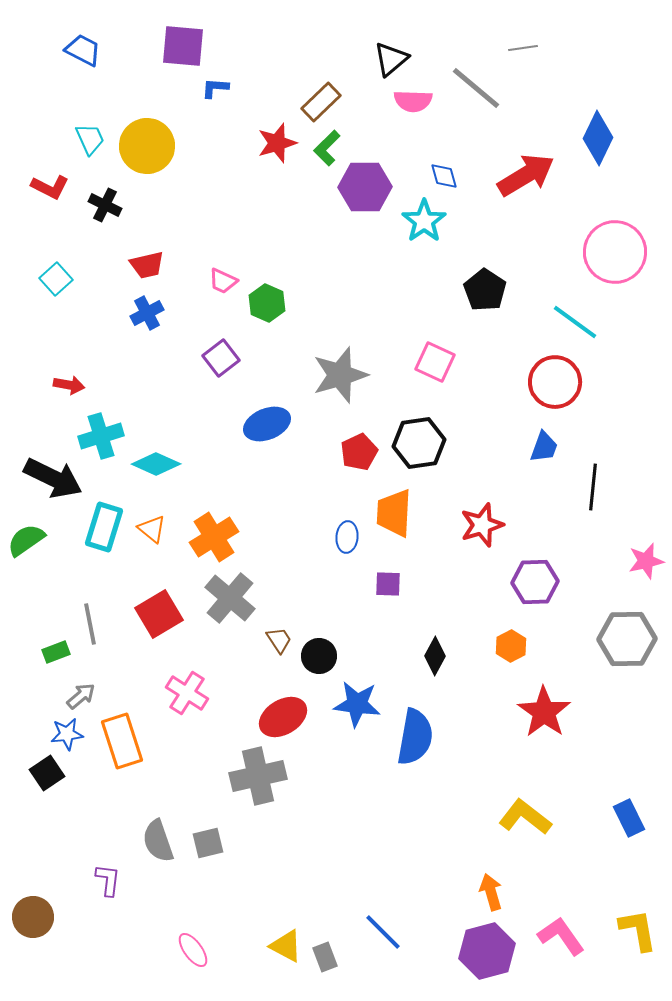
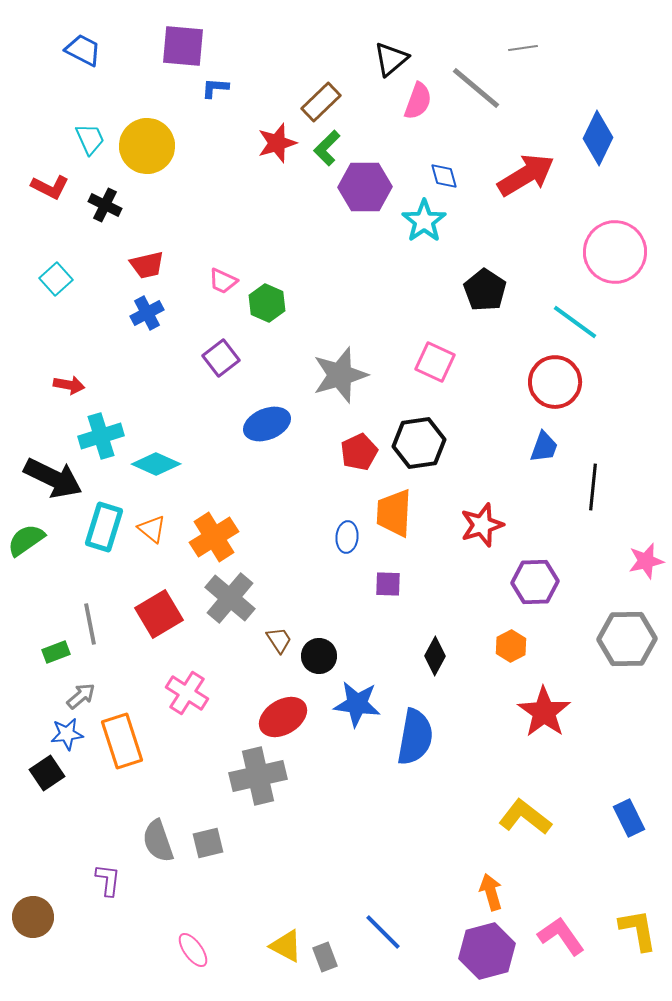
pink semicircle at (413, 101): moved 5 px right; rotated 72 degrees counterclockwise
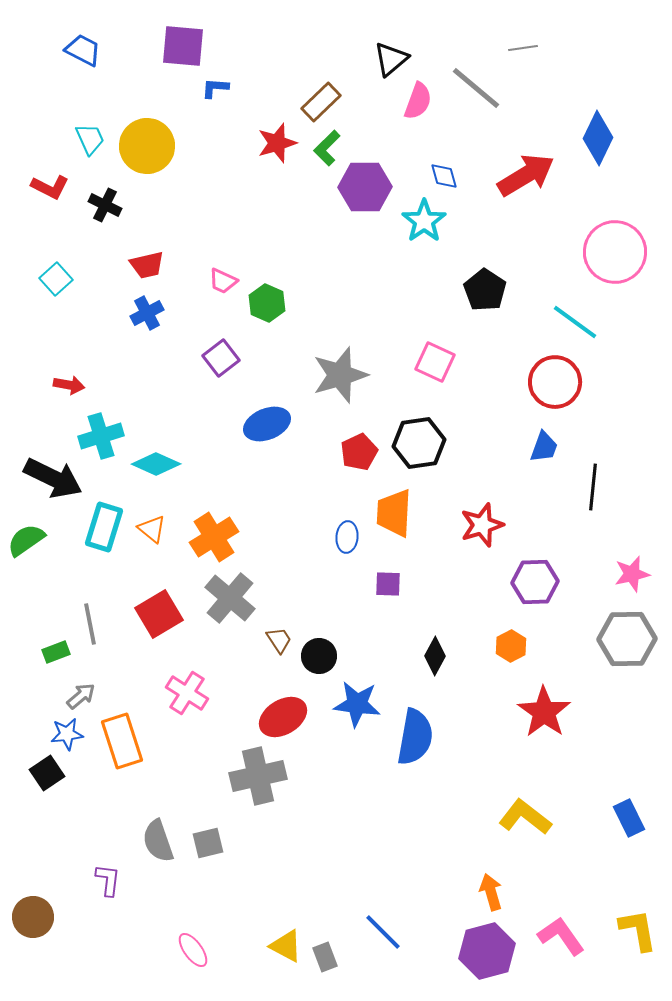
pink star at (646, 561): moved 14 px left, 13 px down
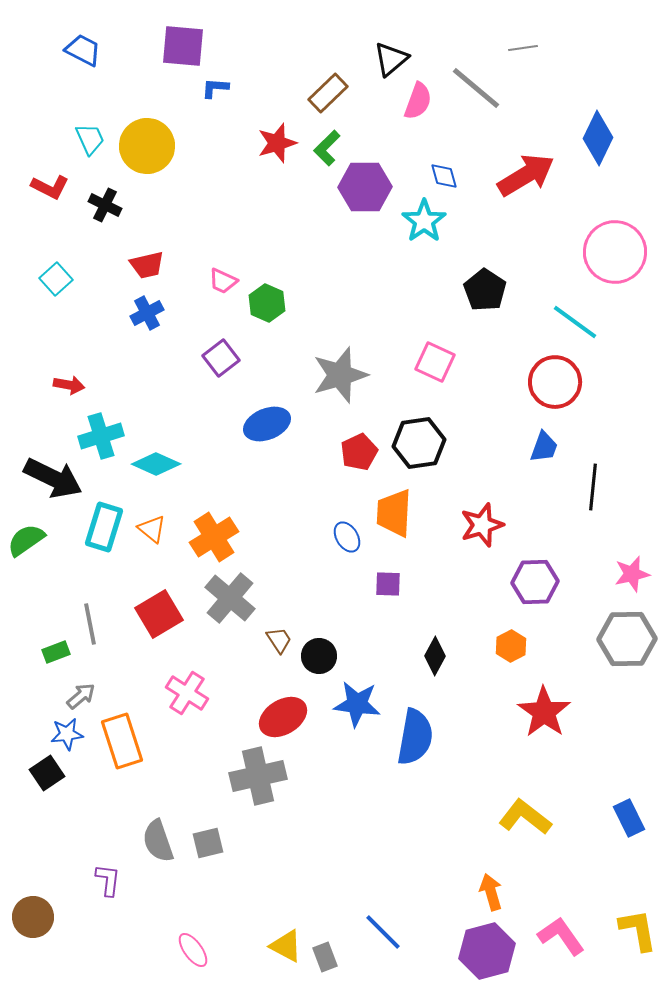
brown rectangle at (321, 102): moved 7 px right, 9 px up
blue ellipse at (347, 537): rotated 36 degrees counterclockwise
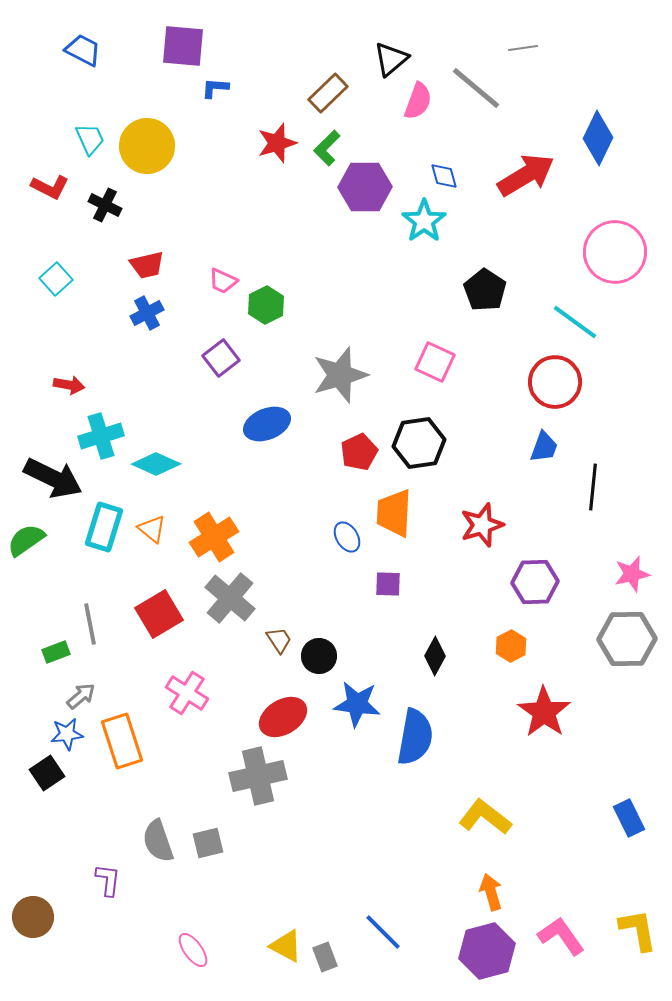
green hexagon at (267, 303): moved 1 px left, 2 px down; rotated 9 degrees clockwise
yellow L-shape at (525, 817): moved 40 px left
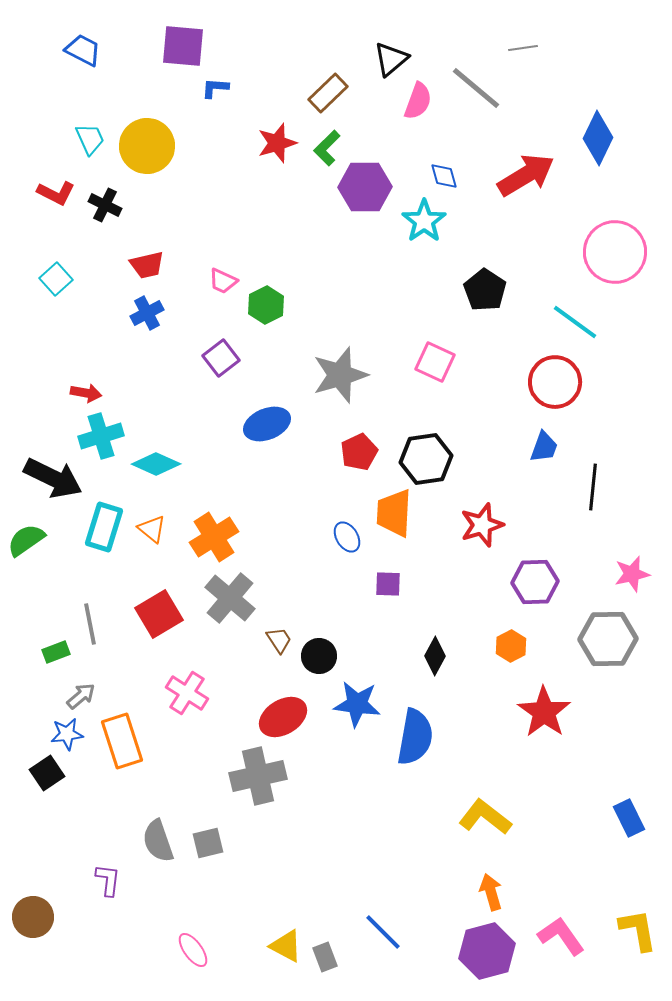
red L-shape at (50, 187): moved 6 px right, 6 px down
red arrow at (69, 385): moved 17 px right, 8 px down
black hexagon at (419, 443): moved 7 px right, 16 px down
gray hexagon at (627, 639): moved 19 px left
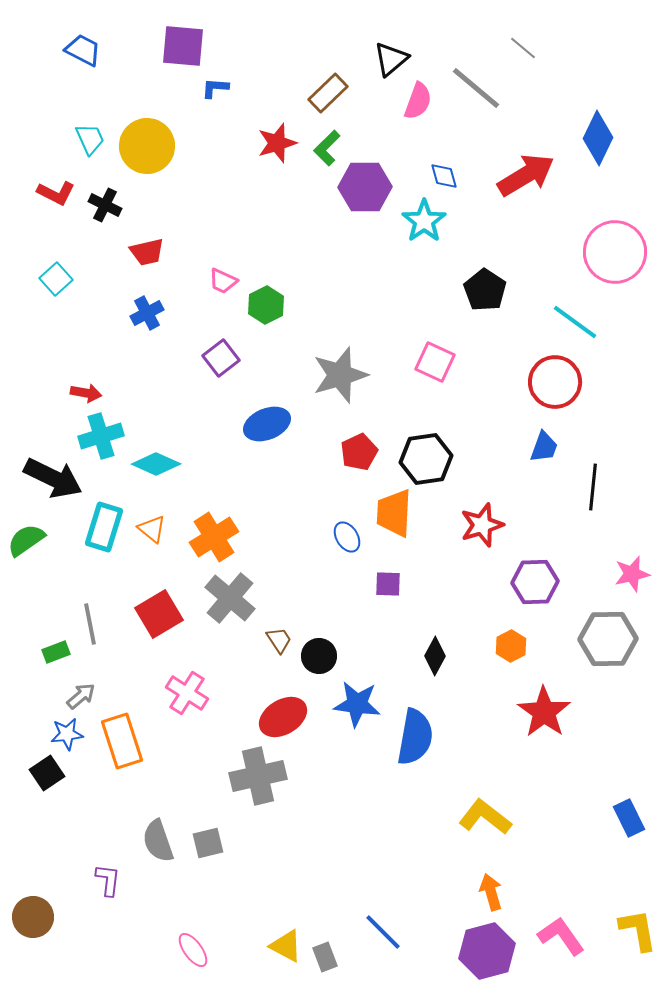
gray line at (523, 48): rotated 48 degrees clockwise
red trapezoid at (147, 265): moved 13 px up
